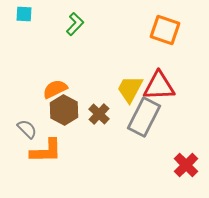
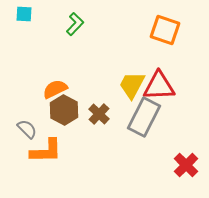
yellow trapezoid: moved 2 px right, 4 px up
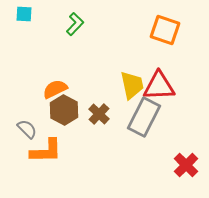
yellow trapezoid: rotated 140 degrees clockwise
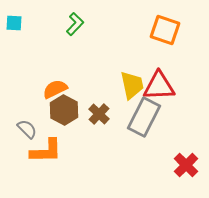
cyan square: moved 10 px left, 9 px down
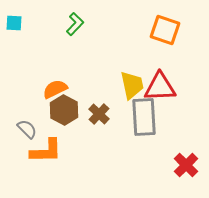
red triangle: moved 1 px right, 1 px down
gray rectangle: rotated 30 degrees counterclockwise
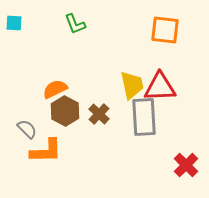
green L-shape: rotated 115 degrees clockwise
orange square: rotated 12 degrees counterclockwise
brown hexagon: moved 1 px right, 1 px down
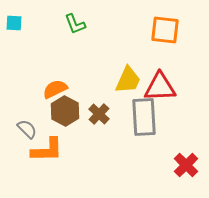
yellow trapezoid: moved 4 px left, 5 px up; rotated 36 degrees clockwise
orange L-shape: moved 1 px right, 1 px up
